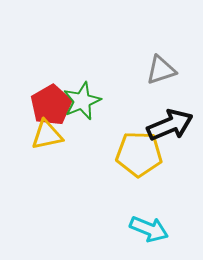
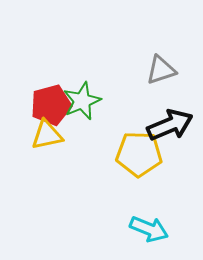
red pentagon: rotated 15 degrees clockwise
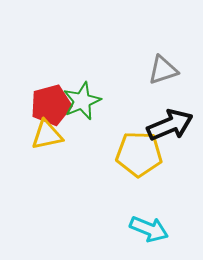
gray triangle: moved 2 px right
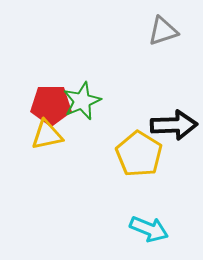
gray triangle: moved 39 px up
red pentagon: rotated 15 degrees clockwise
black arrow: moved 4 px right; rotated 21 degrees clockwise
yellow pentagon: rotated 30 degrees clockwise
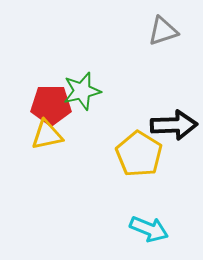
green star: moved 10 px up; rotated 9 degrees clockwise
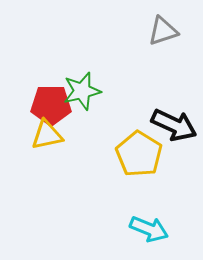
black arrow: rotated 27 degrees clockwise
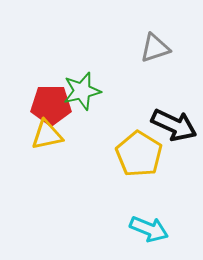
gray triangle: moved 8 px left, 17 px down
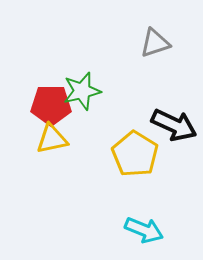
gray triangle: moved 5 px up
yellow triangle: moved 5 px right, 4 px down
yellow pentagon: moved 4 px left
cyan arrow: moved 5 px left, 1 px down
